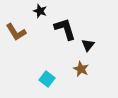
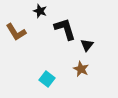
black triangle: moved 1 px left
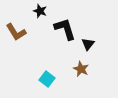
black triangle: moved 1 px right, 1 px up
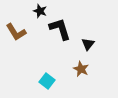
black L-shape: moved 5 px left
cyan square: moved 2 px down
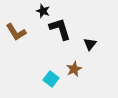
black star: moved 3 px right
black triangle: moved 2 px right
brown star: moved 7 px left; rotated 21 degrees clockwise
cyan square: moved 4 px right, 2 px up
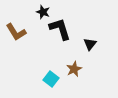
black star: moved 1 px down
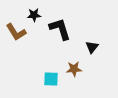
black star: moved 9 px left, 3 px down; rotated 24 degrees counterclockwise
black triangle: moved 2 px right, 3 px down
brown star: rotated 21 degrees clockwise
cyan square: rotated 35 degrees counterclockwise
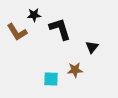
brown L-shape: moved 1 px right
brown star: moved 1 px right, 1 px down
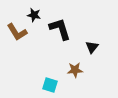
black star: rotated 16 degrees clockwise
cyan square: moved 1 px left, 6 px down; rotated 14 degrees clockwise
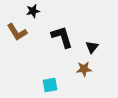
black star: moved 1 px left, 4 px up; rotated 24 degrees counterclockwise
black L-shape: moved 2 px right, 8 px down
brown star: moved 9 px right, 1 px up
cyan square: rotated 28 degrees counterclockwise
